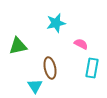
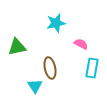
green triangle: moved 1 px left, 1 px down
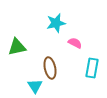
pink semicircle: moved 6 px left, 1 px up
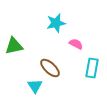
pink semicircle: moved 1 px right, 1 px down
green triangle: moved 3 px left, 1 px up
brown ellipse: rotated 35 degrees counterclockwise
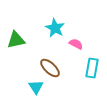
cyan star: moved 1 px left, 5 px down; rotated 30 degrees counterclockwise
green triangle: moved 2 px right, 6 px up
cyan triangle: moved 1 px right, 1 px down
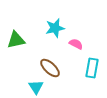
cyan star: rotated 30 degrees clockwise
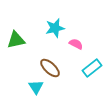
cyan rectangle: rotated 42 degrees clockwise
